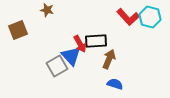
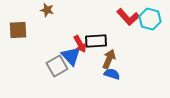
cyan hexagon: moved 2 px down
brown square: rotated 18 degrees clockwise
blue semicircle: moved 3 px left, 10 px up
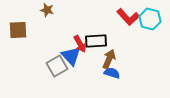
blue semicircle: moved 1 px up
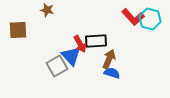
red L-shape: moved 5 px right
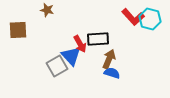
black rectangle: moved 2 px right, 2 px up
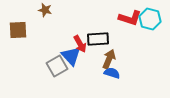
brown star: moved 2 px left
red L-shape: moved 3 px left, 1 px down; rotated 30 degrees counterclockwise
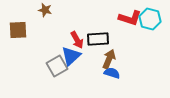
red arrow: moved 3 px left, 4 px up
blue triangle: rotated 30 degrees clockwise
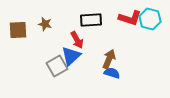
brown star: moved 14 px down
black rectangle: moved 7 px left, 19 px up
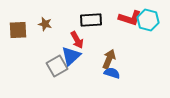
cyan hexagon: moved 2 px left, 1 px down
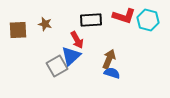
red L-shape: moved 6 px left, 2 px up
